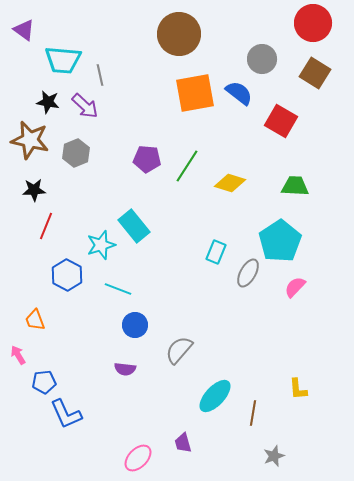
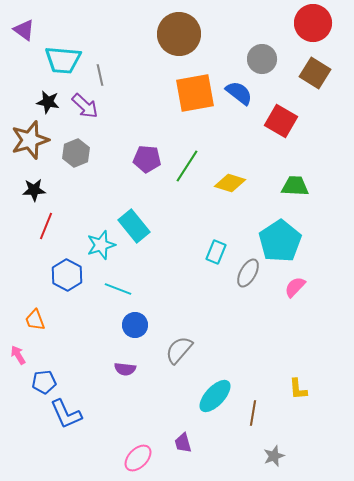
brown star at (30, 140): rotated 30 degrees counterclockwise
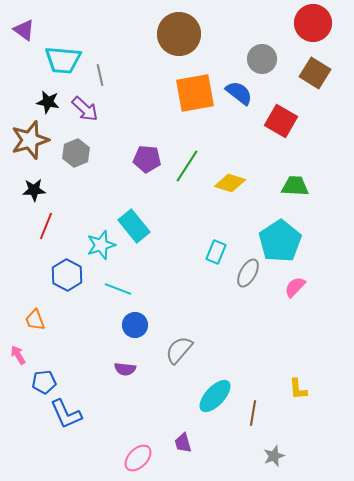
purple arrow at (85, 106): moved 3 px down
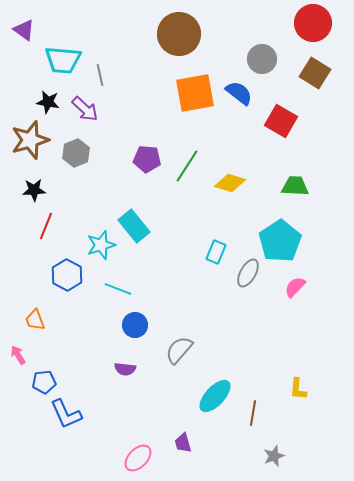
yellow L-shape at (298, 389): rotated 10 degrees clockwise
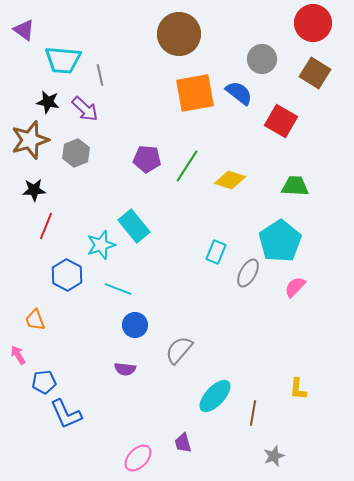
yellow diamond at (230, 183): moved 3 px up
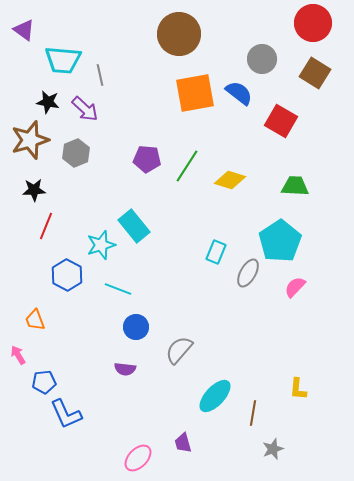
blue circle at (135, 325): moved 1 px right, 2 px down
gray star at (274, 456): moved 1 px left, 7 px up
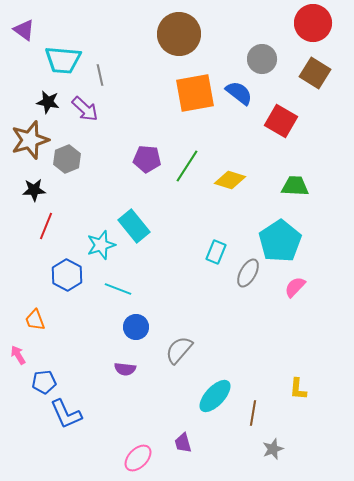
gray hexagon at (76, 153): moved 9 px left, 6 px down
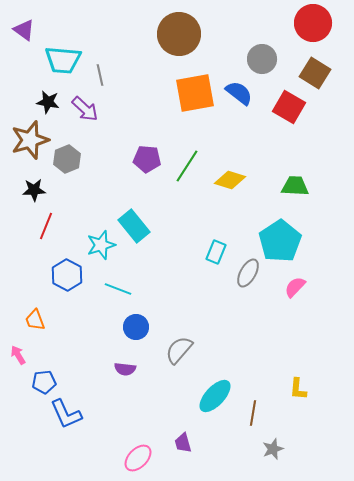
red square at (281, 121): moved 8 px right, 14 px up
